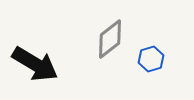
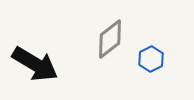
blue hexagon: rotated 10 degrees counterclockwise
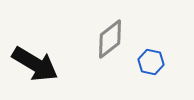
blue hexagon: moved 3 px down; rotated 20 degrees counterclockwise
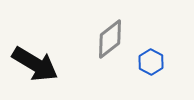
blue hexagon: rotated 15 degrees clockwise
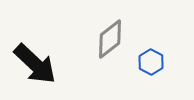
black arrow: rotated 12 degrees clockwise
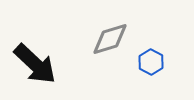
gray diamond: rotated 21 degrees clockwise
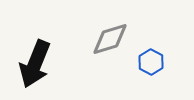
black arrow: rotated 69 degrees clockwise
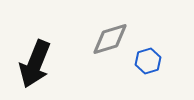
blue hexagon: moved 3 px left, 1 px up; rotated 15 degrees clockwise
